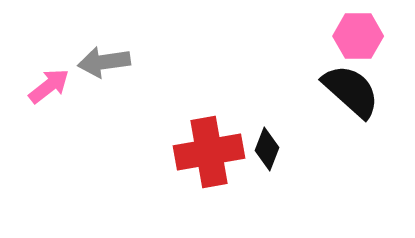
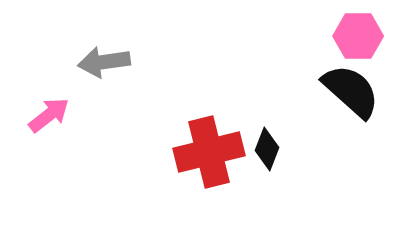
pink arrow: moved 29 px down
red cross: rotated 4 degrees counterclockwise
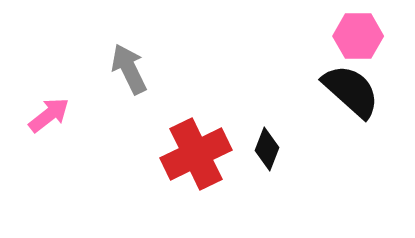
gray arrow: moved 25 px right, 7 px down; rotated 72 degrees clockwise
red cross: moved 13 px left, 2 px down; rotated 12 degrees counterclockwise
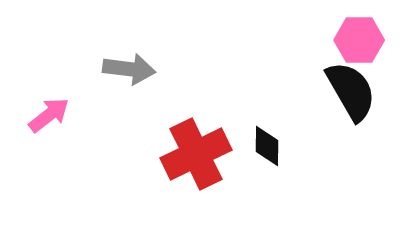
pink hexagon: moved 1 px right, 4 px down
gray arrow: rotated 123 degrees clockwise
black semicircle: rotated 18 degrees clockwise
black diamond: moved 3 px up; rotated 21 degrees counterclockwise
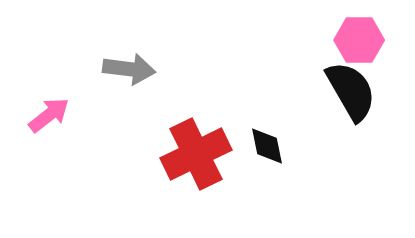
black diamond: rotated 12 degrees counterclockwise
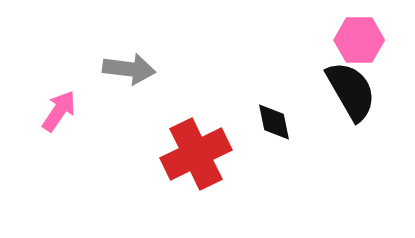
pink arrow: moved 10 px right, 4 px up; rotated 18 degrees counterclockwise
black diamond: moved 7 px right, 24 px up
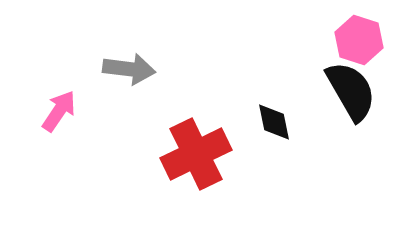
pink hexagon: rotated 18 degrees clockwise
